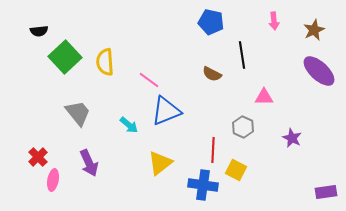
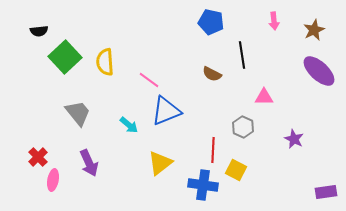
purple star: moved 2 px right, 1 px down
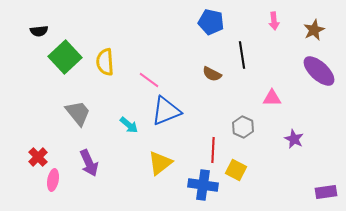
pink triangle: moved 8 px right, 1 px down
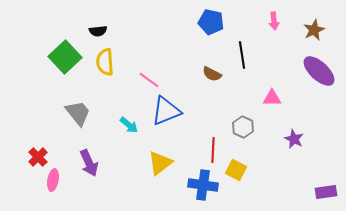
black semicircle: moved 59 px right
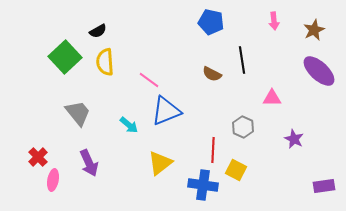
black semicircle: rotated 24 degrees counterclockwise
black line: moved 5 px down
purple rectangle: moved 2 px left, 6 px up
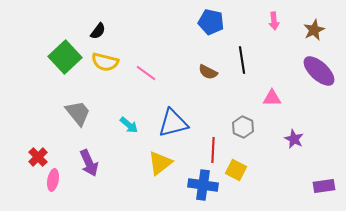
black semicircle: rotated 24 degrees counterclockwise
yellow semicircle: rotated 72 degrees counterclockwise
brown semicircle: moved 4 px left, 2 px up
pink line: moved 3 px left, 7 px up
blue triangle: moved 7 px right, 12 px down; rotated 8 degrees clockwise
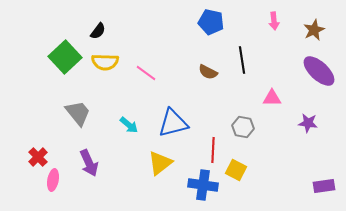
yellow semicircle: rotated 12 degrees counterclockwise
gray hexagon: rotated 15 degrees counterclockwise
purple star: moved 14 px right, 16 px up; rotated 18 degrees counterclockwise
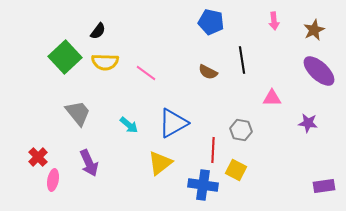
blue triangle: rotated 16 degrees counterclockwise
gray hexagon: moved 2 px left, 3 px down
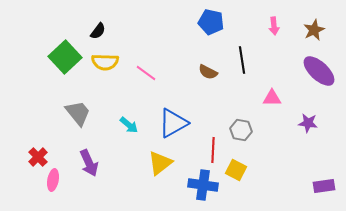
pink arrow: moved 5 px down
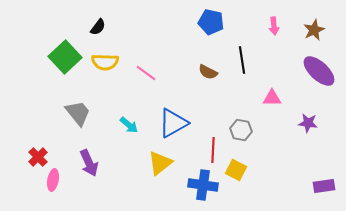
black semicircle: moved 4 px up
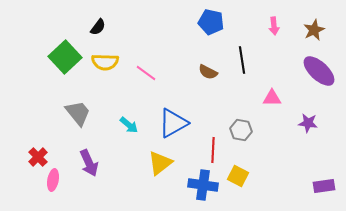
yellow square: moved 2 px right, 6 px down
